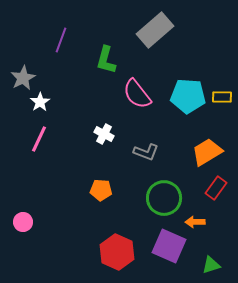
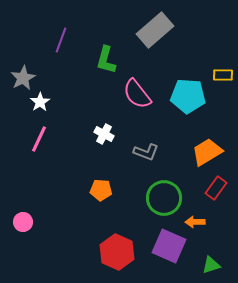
yellow rectangle: moved 1 px right, 22 px up
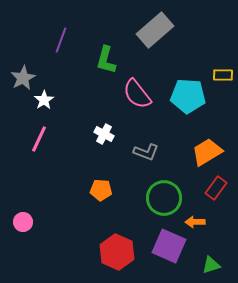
white star: moved 4 px right, 2 px up
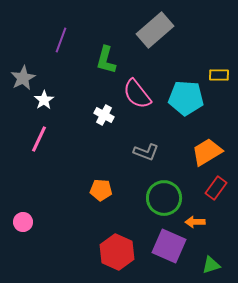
yellow rectangle: moved 4 px left
cyan pentagon: moved 2 px left, 2 px down
white cross: moved 19 px up
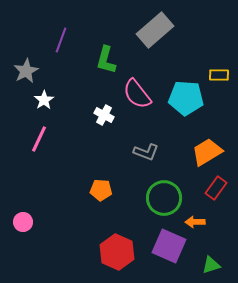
gray star: moved 3 px right, 7 px up
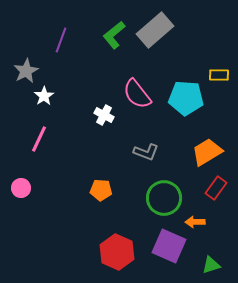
green L-shape: moved 8 px right, 25 px up; rotated 36 degrees clockwise
white star: moved 4 px up
pink circle: moved 2 px left, 34 px up
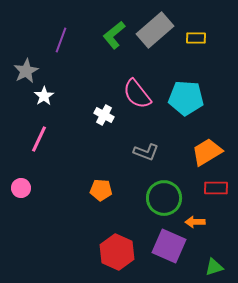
yellow rectangle: moved 23 px left, 37 px up
red rectangle: rotated 55 degrees clockwise
green triangle: moved 3 px right, 2 px down
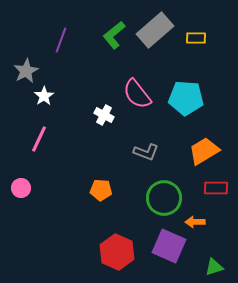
orange trapezoid: moved 3 px left, 1 px up
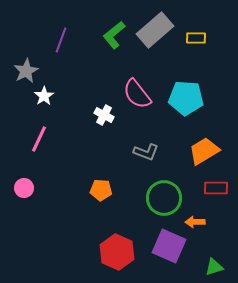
pink circle: moved 3 px right
